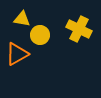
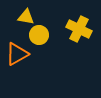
yellow triangle: moved 4 px right, 2 px up
yellow circle: moved 1 px left
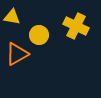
yellow triangle: moved 14 px left
yellow cross: moved 3 px left, 3 px up
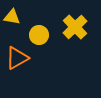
yellow cross: moved 1 px left, 1 px down; rotated 20 degrees clockwise
orange triangle: moved 4 px down
